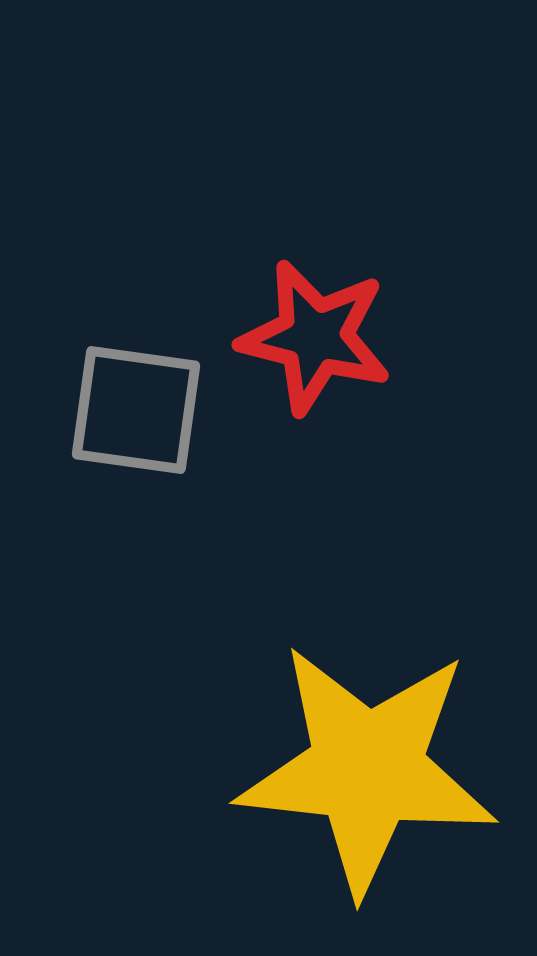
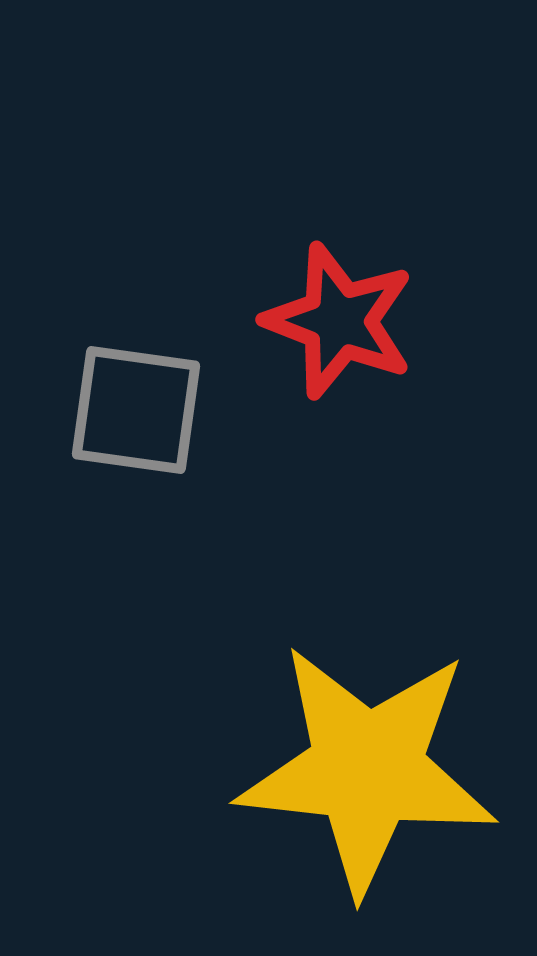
red star: moved 24 px right, 16 px up; rotated 7 degrees clockwise
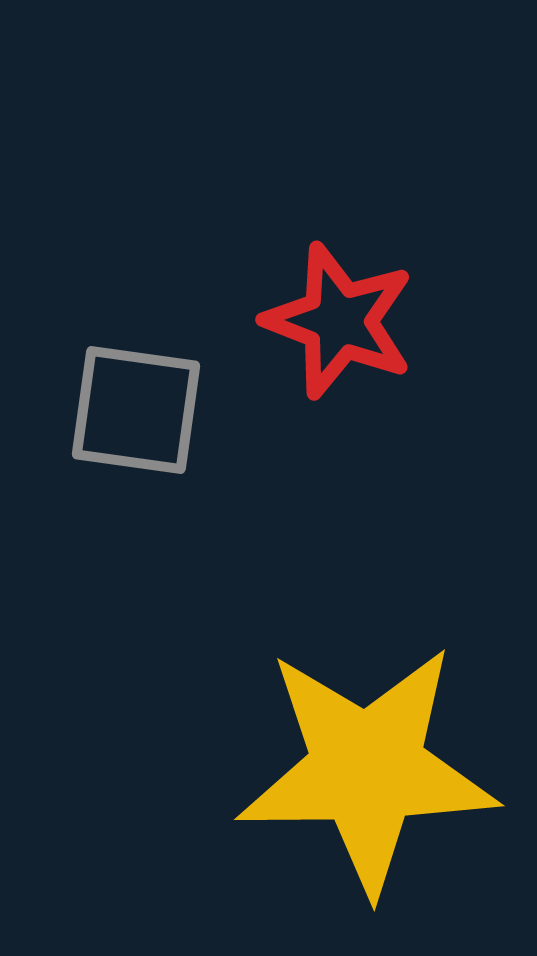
yellow star: rotated 7 degrees counterclockwise
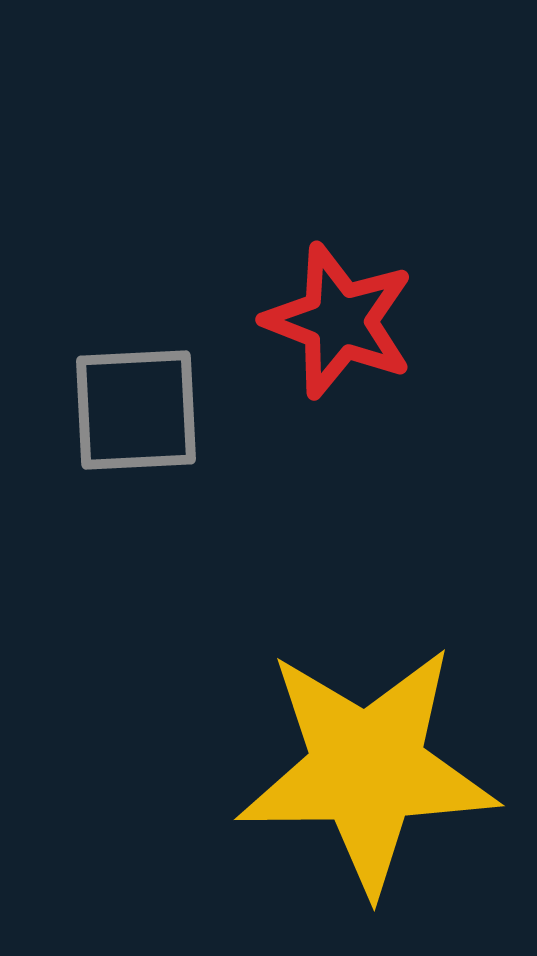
gray square: rotated 11 degrees counterclockwise
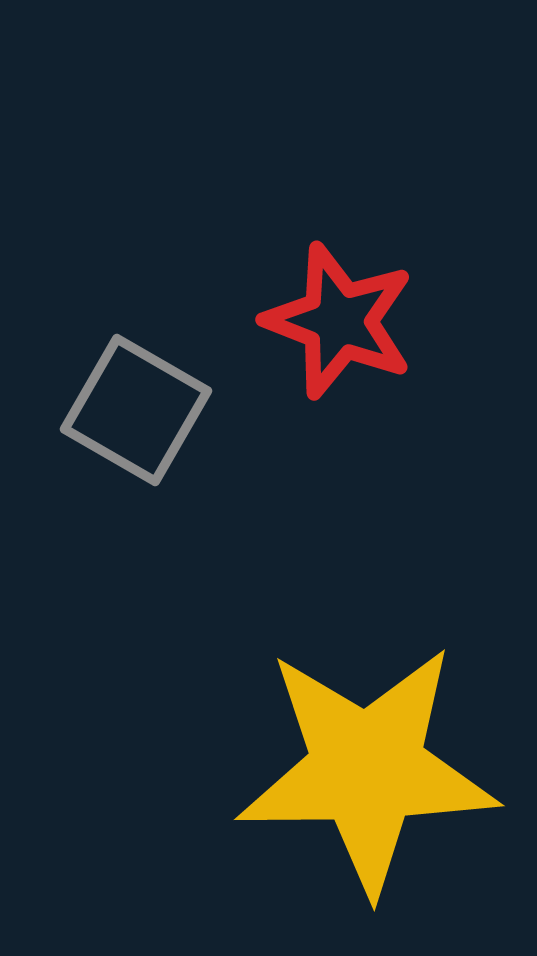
gray square: rotated 33 degrees clockwise
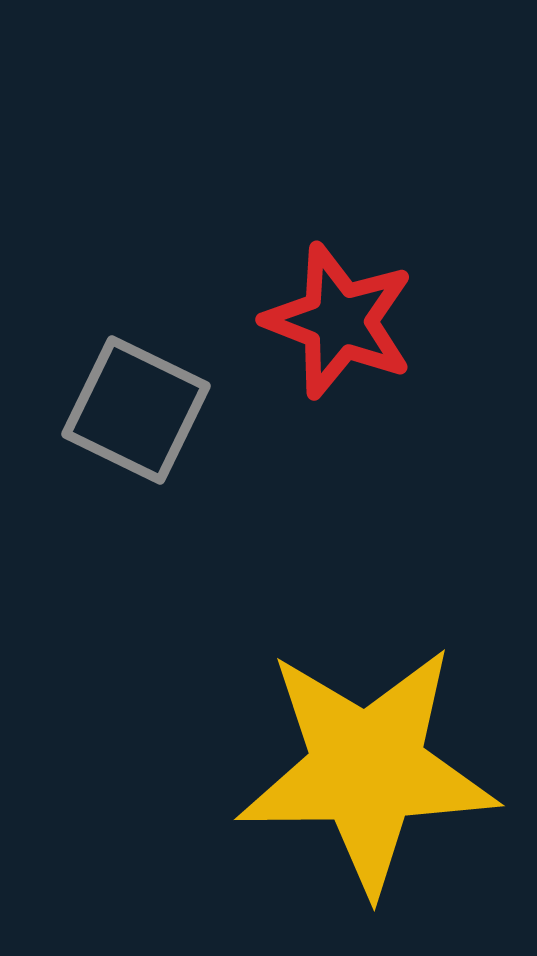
gray square: rotated 4 degrees counterclockwise
